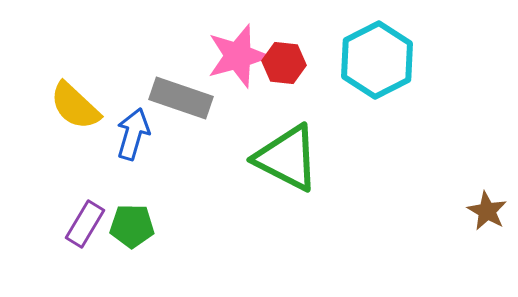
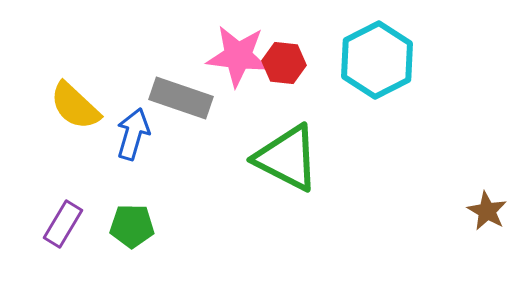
pink star: rotated 22 degrees clockwise
purple rectangle: moved 22 px left
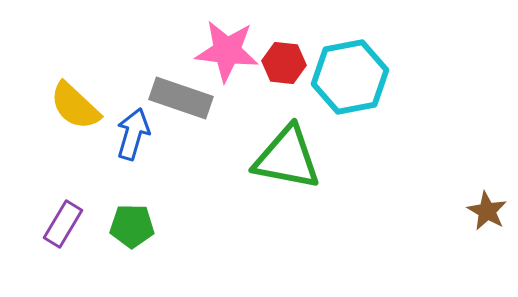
pink star: moved 11 px left, 5 px up
cyan hexagon: moved 27 px left, 17 px down; rotated 16 degrees clockwise
green triangle: rotated 16 degrees counterclockwise
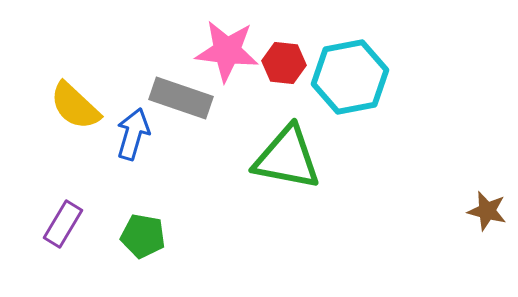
brown star: rotated 15 degrees counterclockwise
green pentagon: moved 11 px right, 10 px down; rotated 9 degrees clockwise
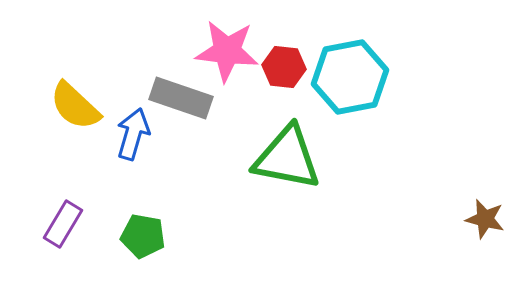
red hexagon: moved 4 px down
brown star: moved 2 px left, 8 px down
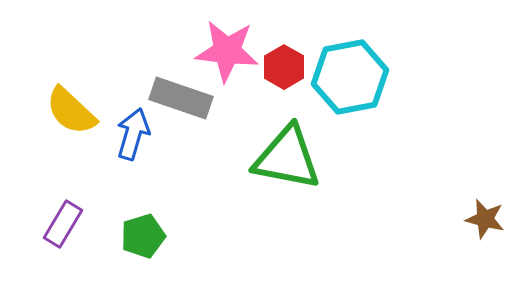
red hexagon: rotated 24 degrees clockwise
yellow semicircle: moved 4 px left, 5 px down
green pentagon: rotated 27 degrees counterclockwise
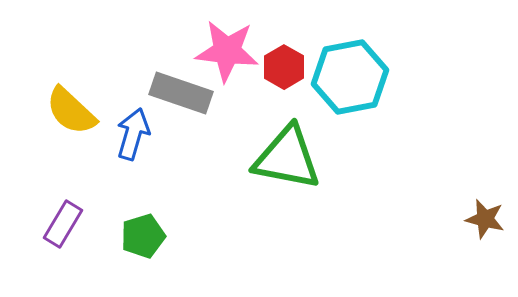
gray rectangle: moved 5 px up
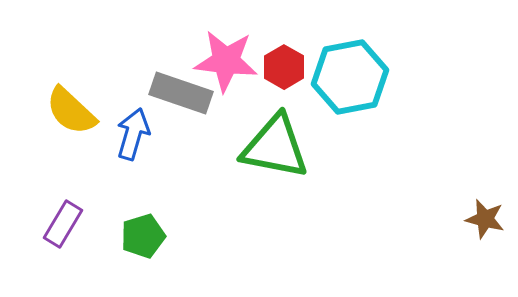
pink star: moved 1 px left, 10 px down
green triangle: moved 12 px left, 11 px up
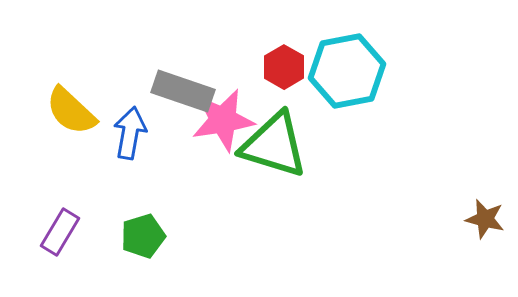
pink star: moved 3 px left, 59 px down; rotated 16 degrees counterclockwise
cyan hexagon: moved 3 px left, 6 px up
gray rectangle: moved 2 px right, 2 px up
blue arrow: moved 3 px left, 1 px up; rotated 6 degrees counterclockwise
green triangle: moved 1 px left, 2 px up; rotated 6 degrees clockwise
purple rectangle: moved 3 px left, 8 px down
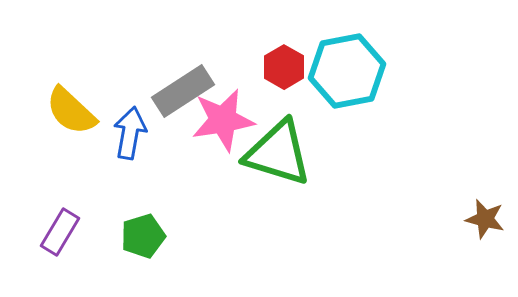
gray rectangle: rotated 52 degrees counterclockwise
green triangle: moved 4 px right, 8 px down
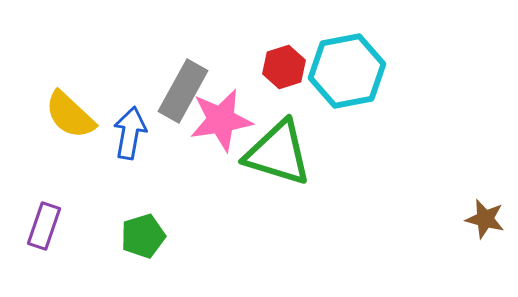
red hexagon: rotated 12 degrees clockwise
gray rectangle: rotated 28 degrees counterclockwise
yellow semicircle: moved 1 px left, 4 px down
pink star: moved 2 px left
purple rectangle: moved 16 px left, 6 px up; rotated 12 degrees counterclockwise
